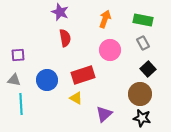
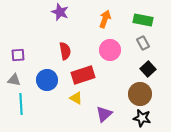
red semicircle: moved 13 px down
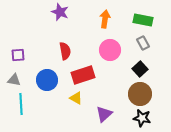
orange arrow: rotated 12 degrees counterclockwise
black square: moved 8 px left
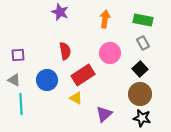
pink circle: moved 3 px down
red rectangle: rotated 15 degrees counterclockwise
gray triangle: rotated 16 degrees clockwise
